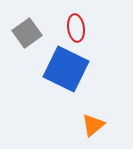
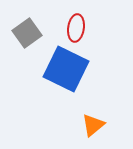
red ellipse: rotated 16 degrees clockwise
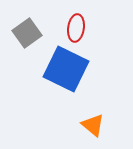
orange triangle: rotated 40 degrees counterclockwise
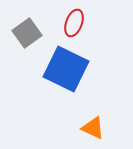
red ellipse: moved 2 px left, 5 px up; rotated 12 degrees clockwise
orange triangle: moved 3 px down; rotated 15 degrees counterclockwise
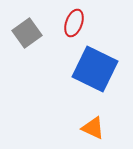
blue square: moved 29 px right
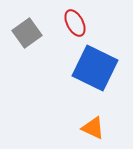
red ellipse: moved 1 px right; rotated 48 degrees counterclockwise
blue square: moved 1 px up
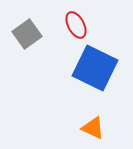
red ellipse: moved 1 px right, 2 px down
gray square: moved 1 px down
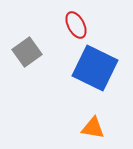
gray square: moved 18 px down
orange triangle: rotated 15 degrees counterclockwise
